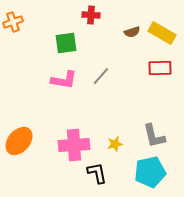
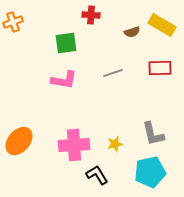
yellow rectangle: moved 8 px up
gray line: moved 12 px right, 3 px up; rotated 30 degrees clockwise
gray L-shape: moved 1 px left, 2 px up
black L-shape: moved 2 px down; rotated 20 degrees counterclockwise
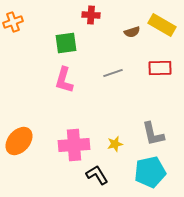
pink L-shape: rotated 96 degrees clockwise
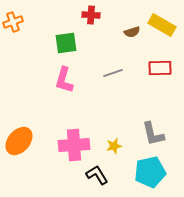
yellow star: moved 1 px left, 2 px down
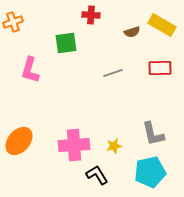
pink L-shape: moved 34 px left, 10 px up
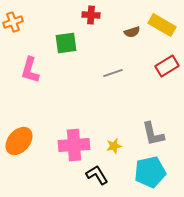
red rectangle: moved 7 px right, 2 px up; rotated 30 degrees counterclockwise
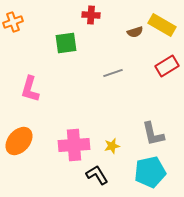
brown semicircle: moved 3 px right
pink L-shape: moved 19 px down
yellow star: moved 2 px left
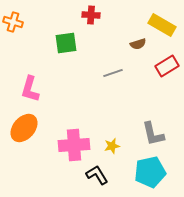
orange cross: rotated 36 degrees clockwise
brown semicircle: moved 3 px right, 12 px down
orange ellipse: moved 5 px right, 13 px up
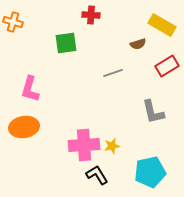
orange ellipse: moved 1 px up; rotated 40 degrees clockwise
gray L-shape: moved 22 px up
pink cross: moved 10 px right
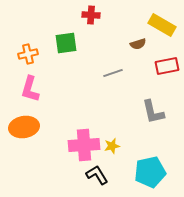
orange cross: moved 15 px right, 32 px down; rotated 30 degrees counterclockwise
red rectangle: rotated 20 degrees clockwise
